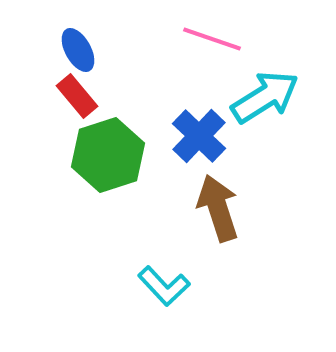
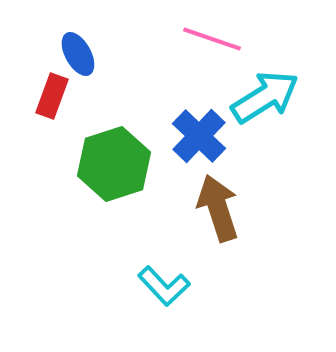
blue ellipse: moved 4 px down
red rectangle: moved 25 px left; rotated 60 degrees clockwise
green hexagon: moved 6 px right, 9 px down
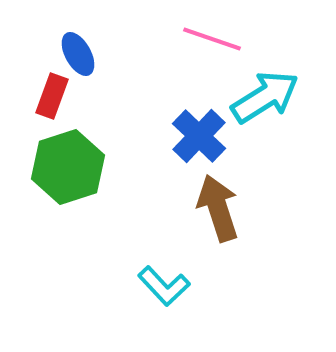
green hexagon: moved 46 px left, 3 px down
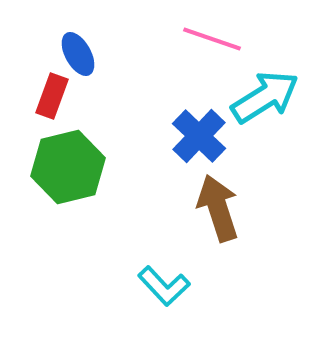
green hexagon: rotated 4 degrees clockwise
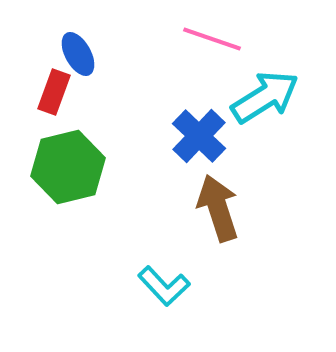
red rectangle: moved 2 px right, 4 px up
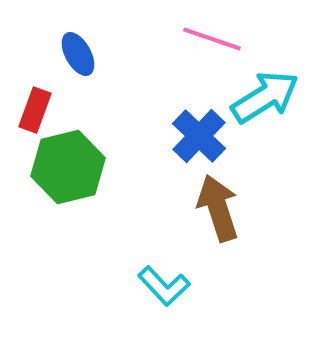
red rectangle: moved 19 px left, 18 px down
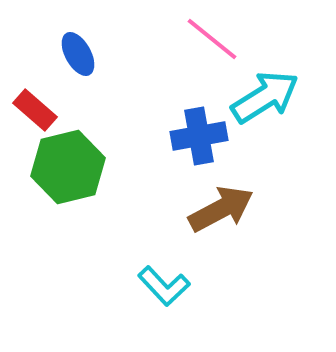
pink line: rotated 20 degrees clockwise
red rectangle: rotated 69 degrees counterclockwise
blue cross: rotated 36 degrees clockwise
brown arrow: moved 3 px right, 1 px down; rotated 80 degrees clockwise
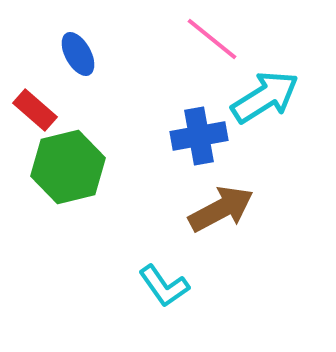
cyan L-shape: rotated 8 degrees clockwise
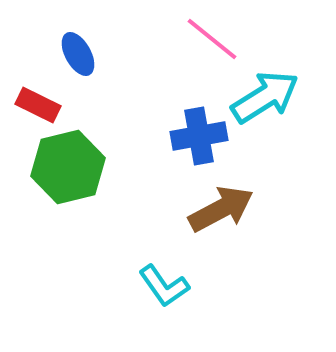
red rectangle: moved 3 px right, 5 px up; rotated 15 degrees counterclockwise
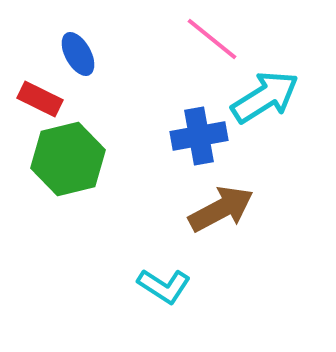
red rectangle: moved 2 px right, 6 px up
green hexagon: moved 8 px up
cyan L-shape: rotated 22 degrees counterclockwise
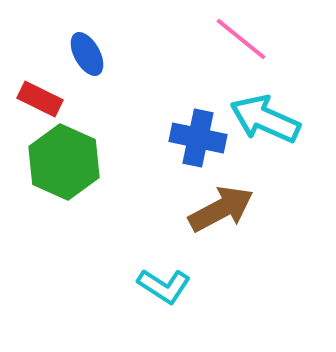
pink line: moved 29 px right
blue ellipse: moved 9 px right
cyan arrow: moved 22 px down; rotated 124 degrees counterclockwise
blue cross: moved 1 px left, 2 px down; rotated 22 degrees clockwise
green hexagon: moved 4 px left, 3 px down; rotated 22 degrees counterclockwise
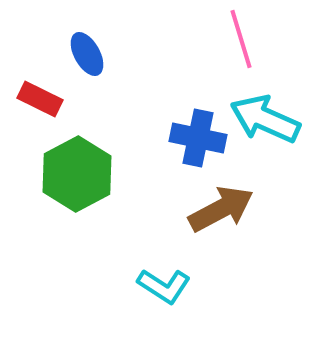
pink line: rotated 34 degrees clockwise
green hexagon: moved 13 px right, 12 px down; rotated 8 degrees clockwise
